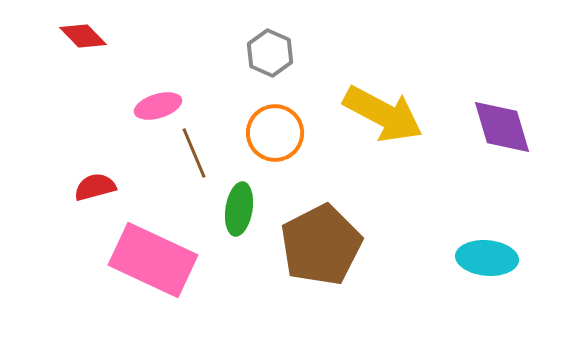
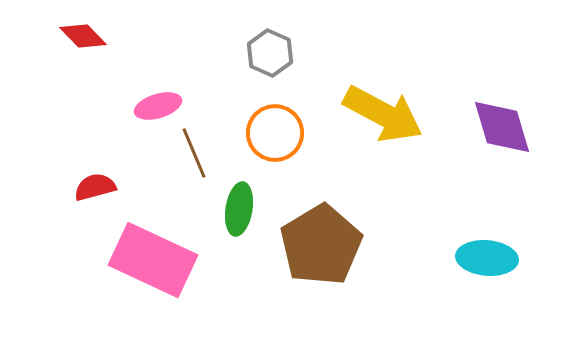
brown pentagon: rotated 4 degrees counterclockwise
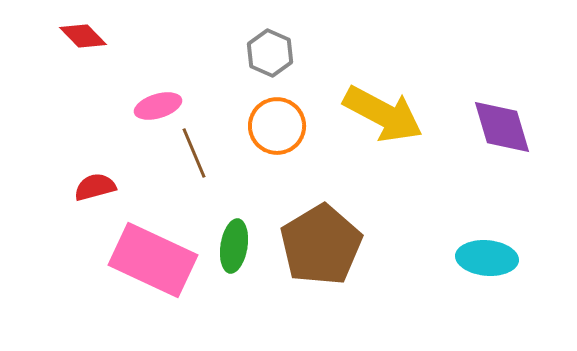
orange circle: moved 2 px right, 7 px up
green ellipse: moved 5 px left, 37 px down
